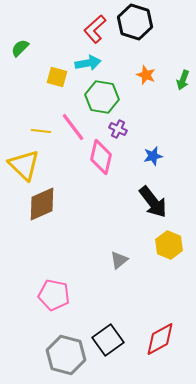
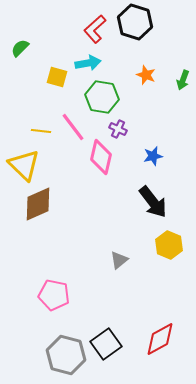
brown diamond: moved 4 px left
black square: moved 2 px left, 4 px down
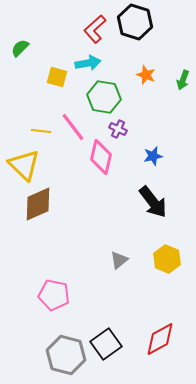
green hexagon: moved 2 px right
yellow hexagon: moved 2 px left, 14 px down
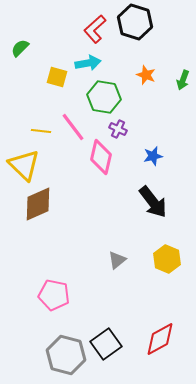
gray triangle: moved 2 px left
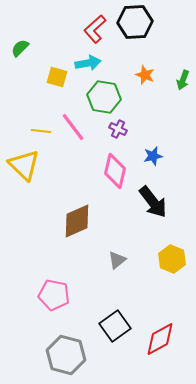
black hexagon: rotated 20 degrees counterclockwise
orange star: moved 1 px left
pink diamond: moved 14 px right, 14 px down
brown diamond: moved 39 px right, 17 px down
yellow hexagon: moved 5 px right
black square: moved 9 px right, 18 px up
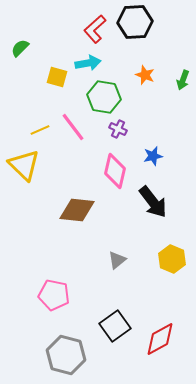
yellow line: moved 1 px left, 1 px up; rotated 30 degrees counterclockwise
brown diamond: moved 11 px up; rotated 30 degrees clockwise
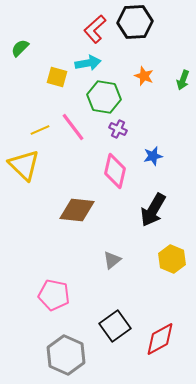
orange star: moved 1 px left, 1 px down
black arrow: moved 8 px down; rotated 68 degrees clockwise
gray triangle: moved 5 px left
gray hexagon: rotated 9 degrees clockwise
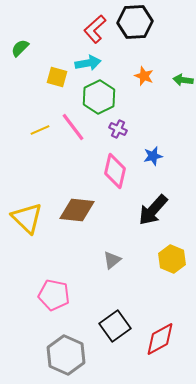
green arrow: rotated 78 degrees clockwise
green hexagon: moved 5 px left; rotated 24 degrees clockwise
yellow triangle: moved 3 px right, 53 px down
black arrow: rotated 12 degrees clockwise
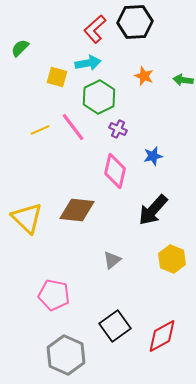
red diamond: moved 2 px right, 3 px up
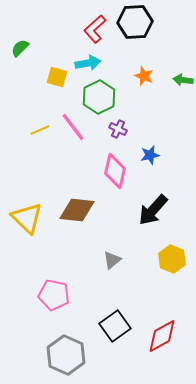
blue star: moved 3 px left, 1 px up
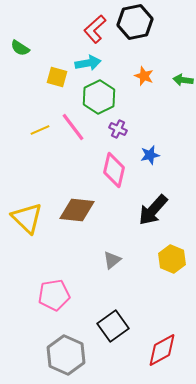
black hexagon: rotated 8 degrees counterclockwise
green semicircle: rotated 102 degrees counterclockwise
pink diamond: moved 1 px left, 1 px up
pink pentagon: rotated 20 degrees counterclockwise
black square: moved 2 px left
red diamond: moved 14 px down
